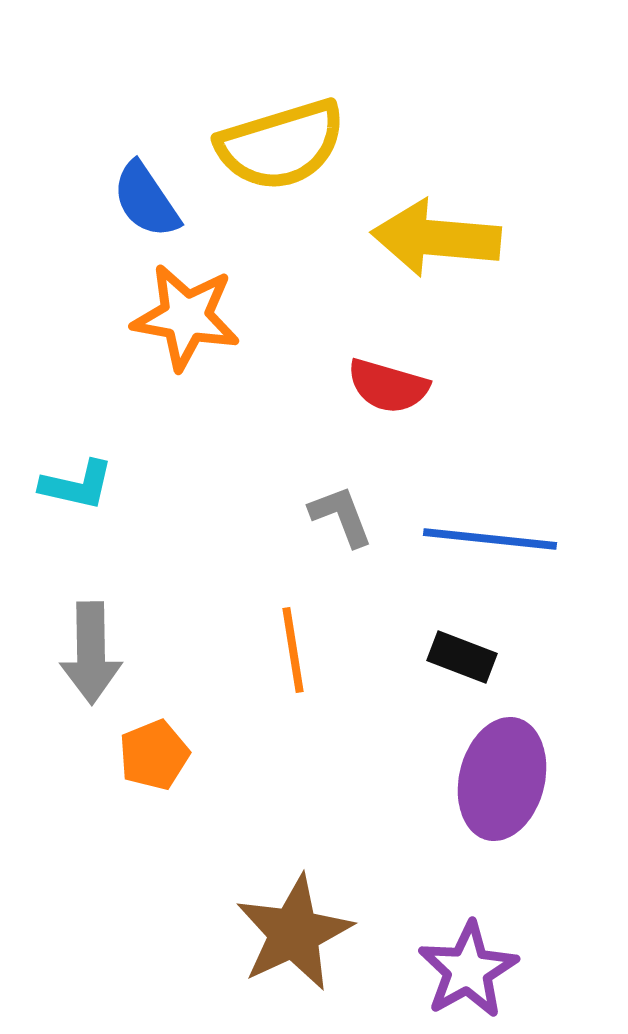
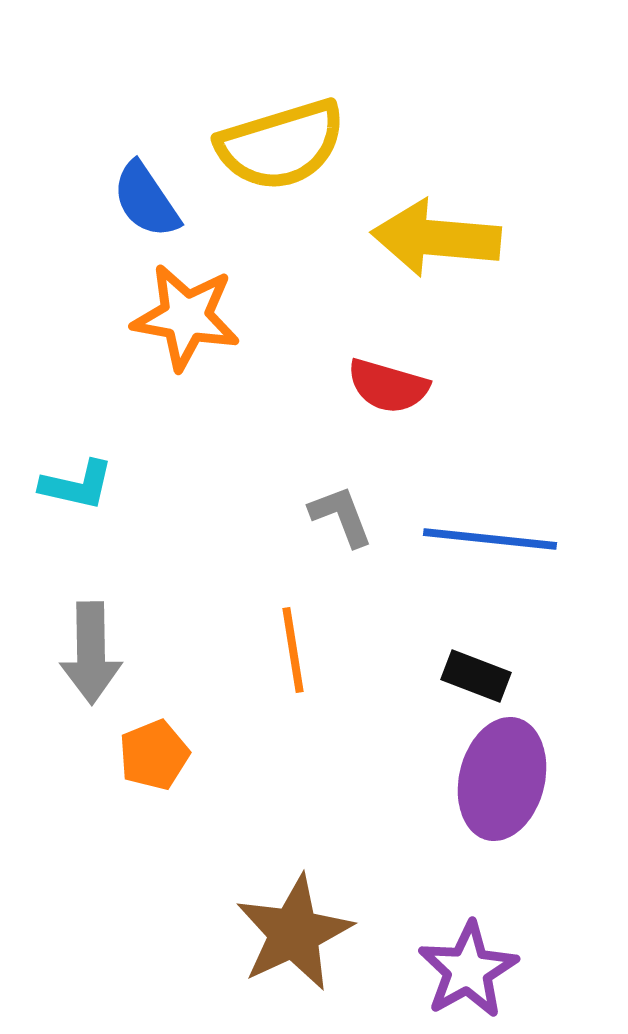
black rectangle: moved 14 px right, 19 px down
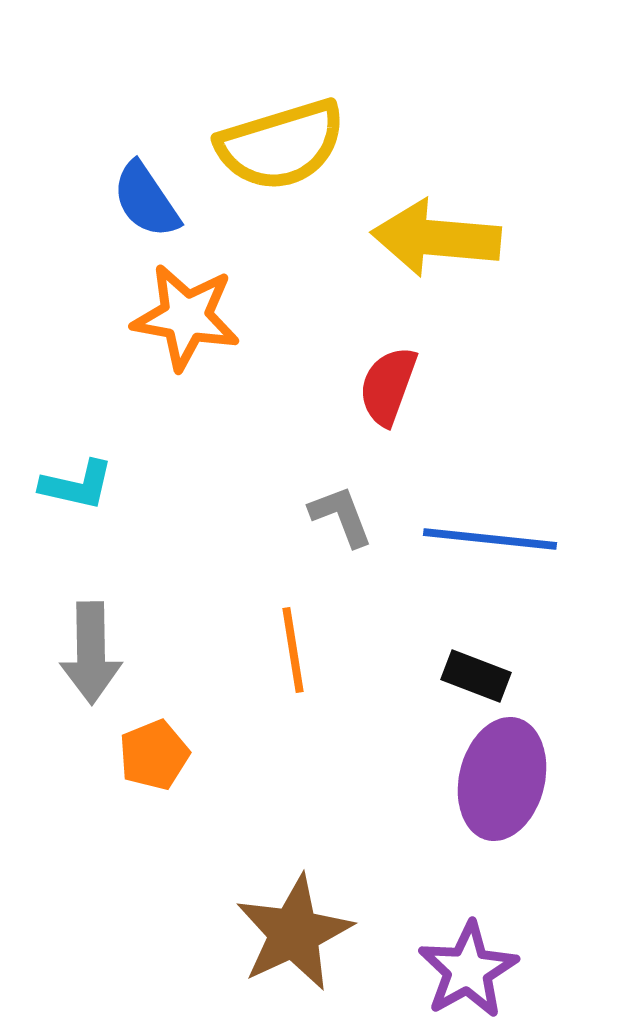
red semicircle: rotated 94 degrees clockwise
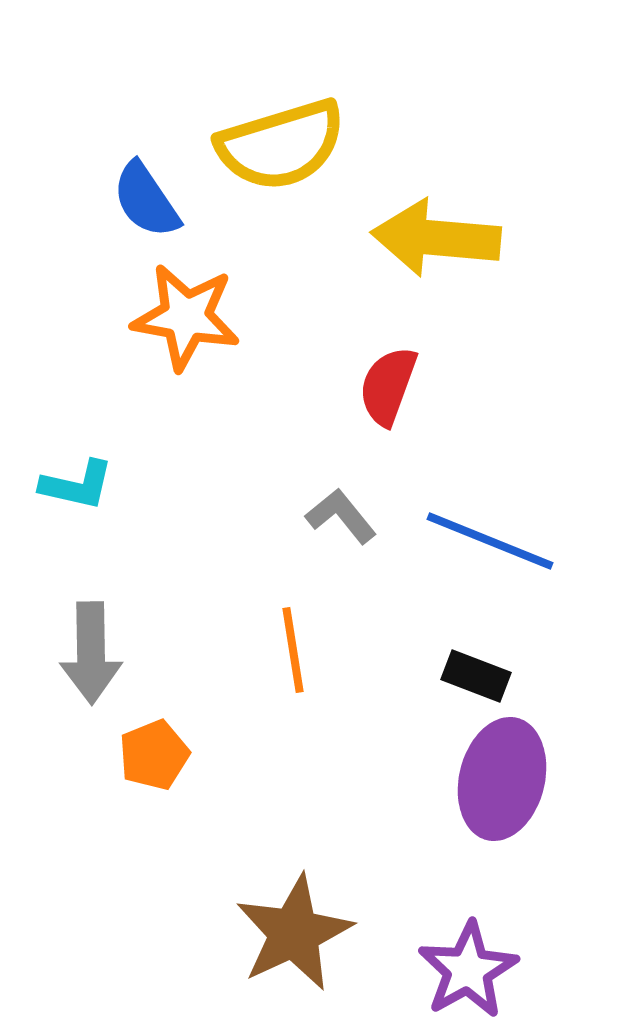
gray L-shape: rotated 18 degrees counterclockwise
blue line: moved 2 px down; rotated 16 degrees clockwise
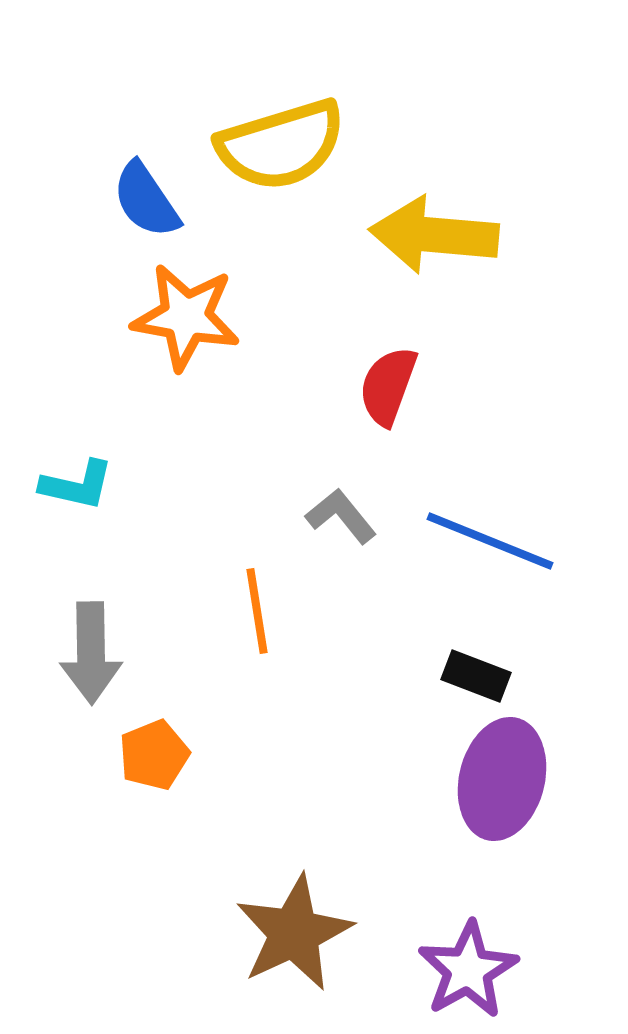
yellow arrow: moved 2 px left, 3 px up
orange line: moved 36 px left, 39 px up
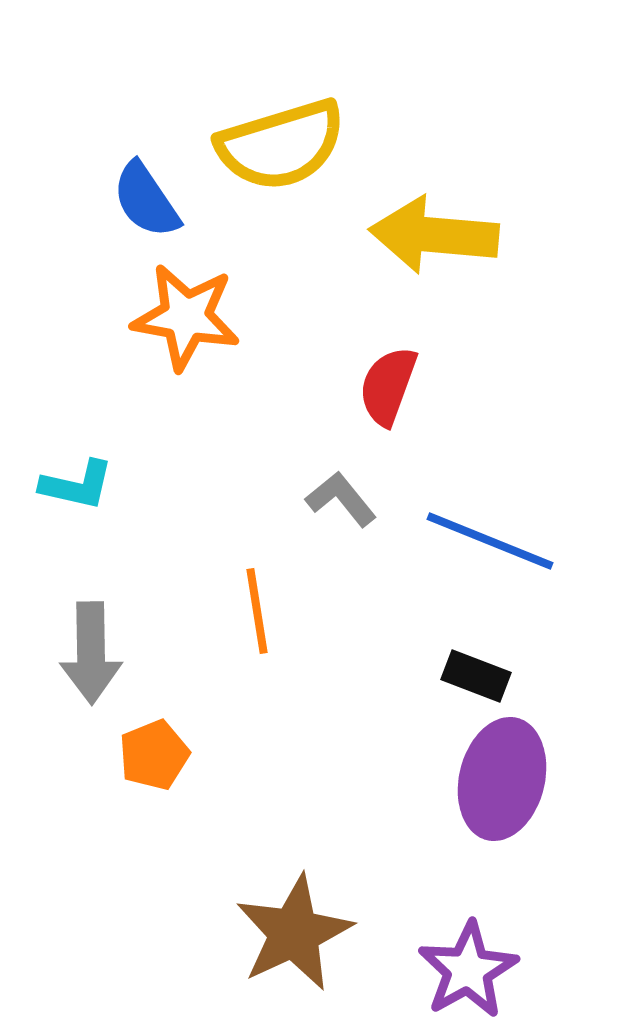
gray L-shape: moved 17 px up
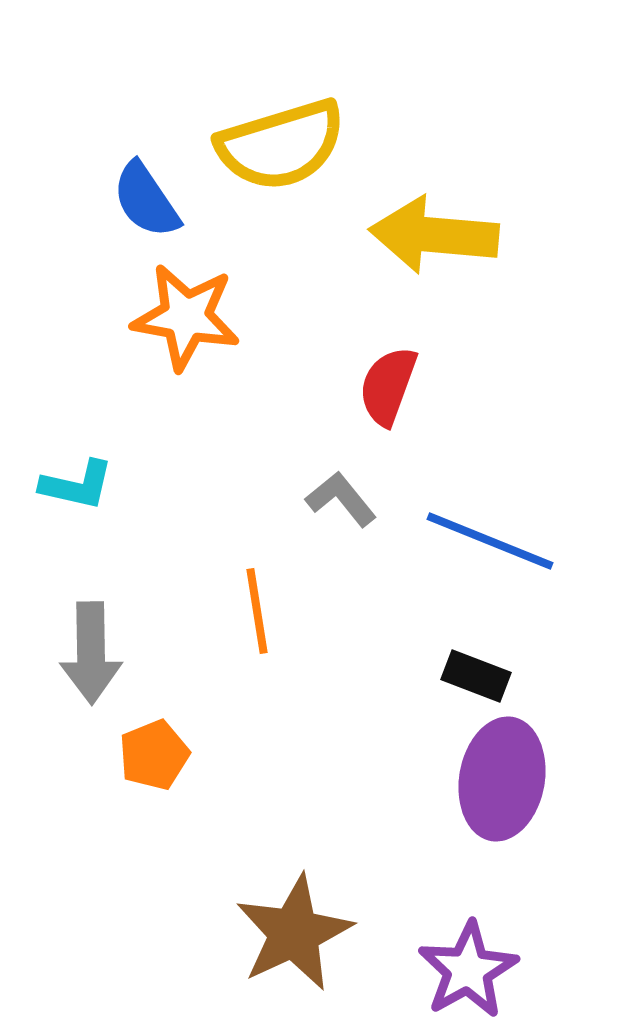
purple ellipse: rotated 4 degrees counterclockwise
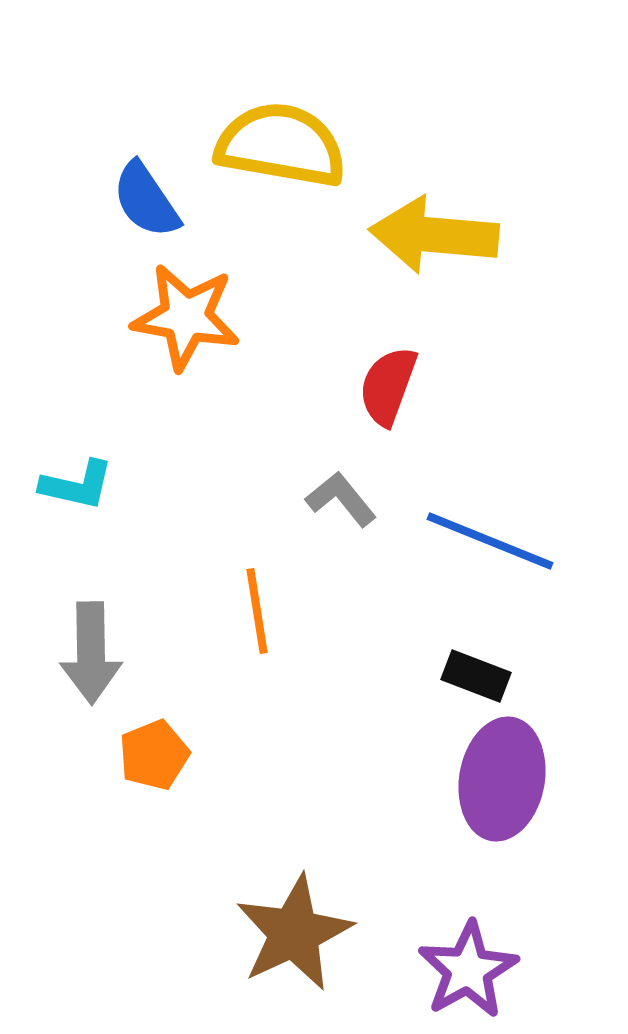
yellow semicircle: rotated 153 degrees counterclockwise
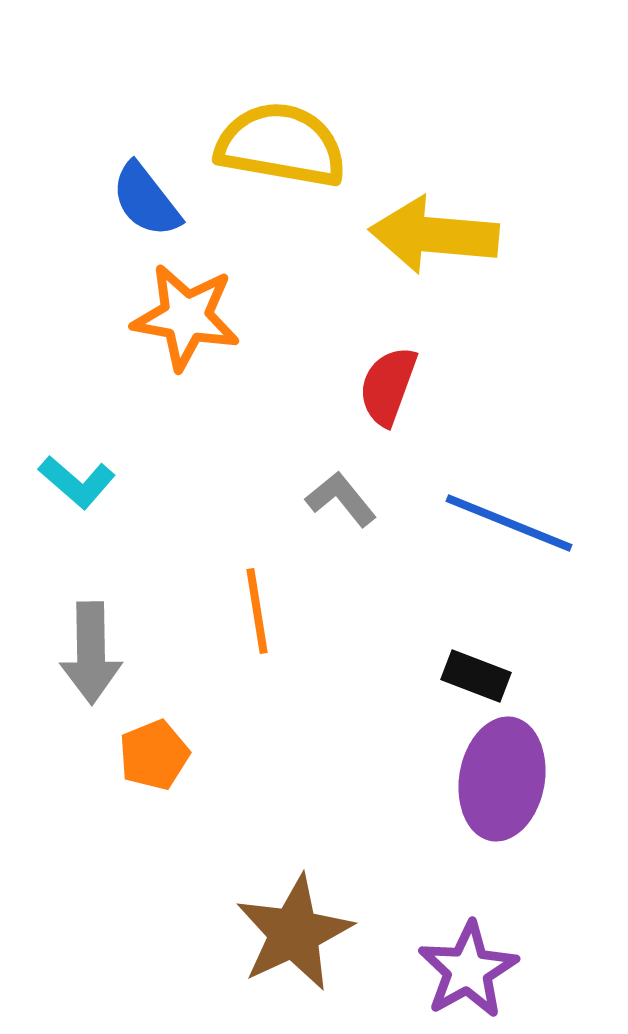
blue semicircle: rotated 4 degrees counterclockwise
cyan L-shape: moved 3 px up; rotated 28 degrees clockwise
blue line: moved 19 px right, 18 px up
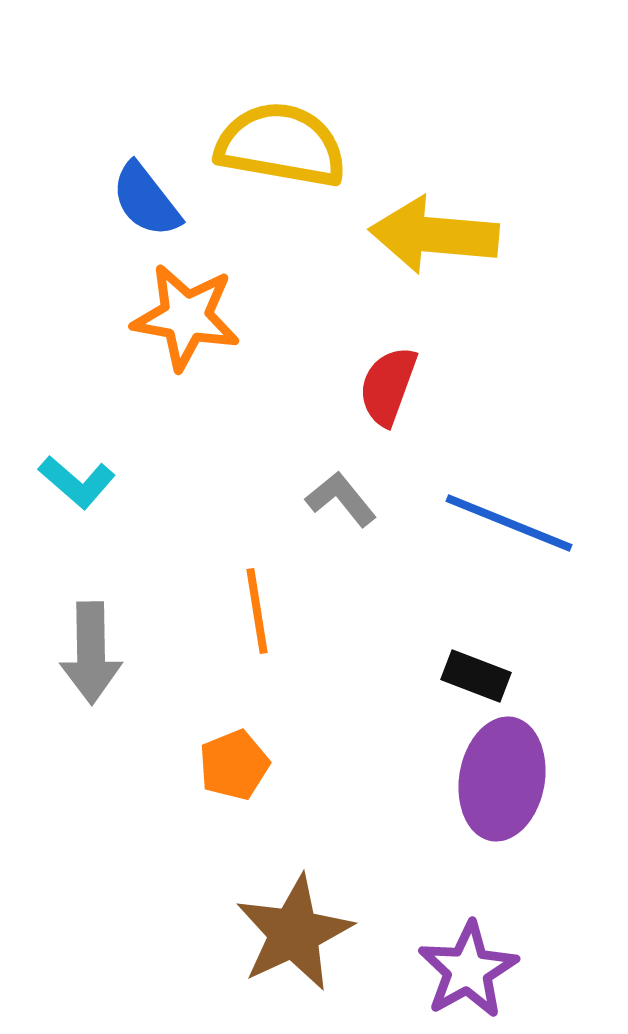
orange pentagon: moved 80 px right, 10 px down
